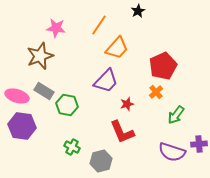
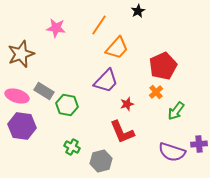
brown star: moved 19 px left, 2 px up
green arrow: moved 4 px up
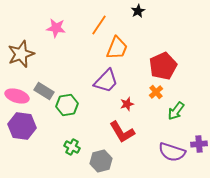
orange trapezoid: rotated 20 degrees counterclockwise
green hexagon: rotated 20 degrees counterclockwise
red L-shape: rotated 8 degrees counterclockwise
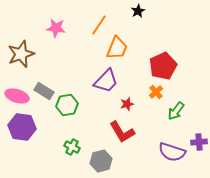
purple hexagon: moved 1 px down
purple cross: moved 2 px up
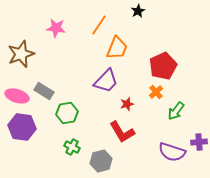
green hexagon: moved 8 px down
